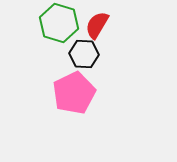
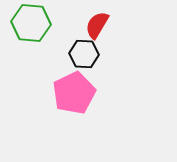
green hexagon: moved 28 px left; rotated 12 degrees counterclockwise
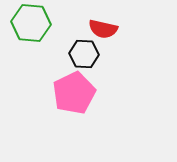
red semicircle: moved 6 px right, 4 px down; rotated 108 degrees counterclockwise
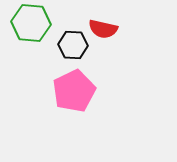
black hexagon: moved 11 px left, 9 px up
pink pentagon: moved 2 px up
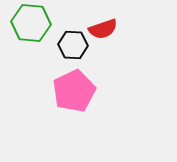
red semicircle: rotated 32 degrees counterclockwise
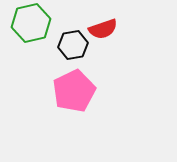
green hexagon: rotated 18 degrees counterclockwise
black hexagon: rotated 12 degrees counterclockwise
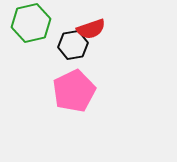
red semicircle: moved 12 px left
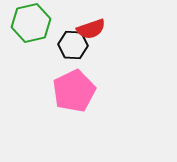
black hexagon: rotated 12 degrees clockwise
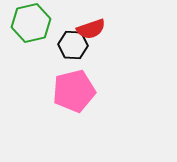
pink pentagon: rotated 12 degrees clockwise
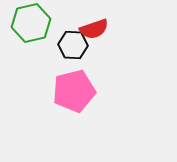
red semicircle: moved 3 px right
